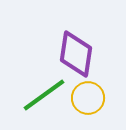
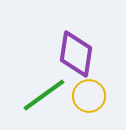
yellow circle: moved 1 px right, 2 px up
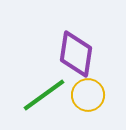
yellow circle: moved 1 px left, 1 px up
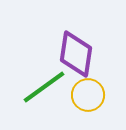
green line: moved 8 px up
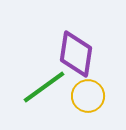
yellow circle: moved 1 px down
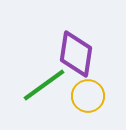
green line: moved 2 px up
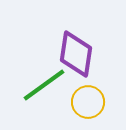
yellow circle: moved 6 px down
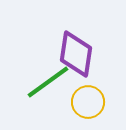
green line: moved 4 px right, 3 px up
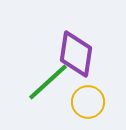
green line: rotated 6 degrees counterclockwise
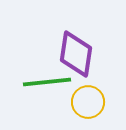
green line: moved 1 px left; rotated 36 degrees clockwise
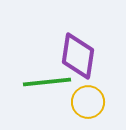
purple diamond: moved 2 px right, 2 px down
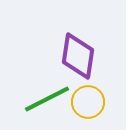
green line: moved 17 px down; rotated 21 degrees counterclockwise
